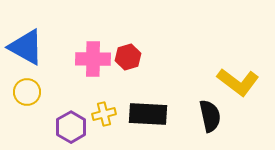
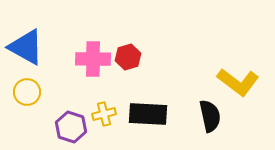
purple hexagon: rotated 12 degrees counterclockwise
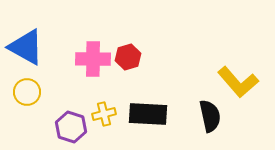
yellow L-shape: rotated 12 degrees clockwise
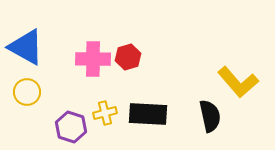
yellow cross: moved 1 px right, 1 px up
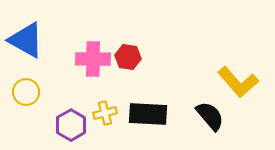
blue triangle: moved 7 px up
red hexagon: rotated 25 degrees clockwise
yellow circle: moved 1 px left
black semicircle: rotated 28 degrees counterclockwise
purple hexagon: moved 2 px up; rotated 12 degrees clockwise
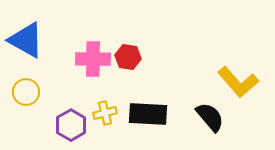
black semicircle: moved 1 px down
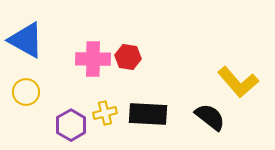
black semicircle: rotated 12 degrees counterclockwise
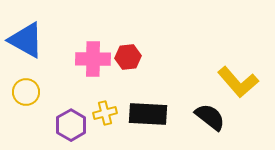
red hexagon: rotated 15 degrees counterclockwise
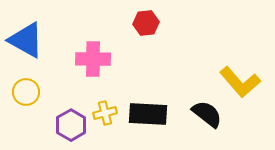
red hexagon: moved 18 px right, 34 px up
yellow L-shape: moved 2 px right
black semicircle: moved 3 px left, 3 px up
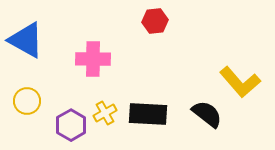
red hexagon: moved 9 px right, 2 px up
yellow circle: moved 1 px right, 9 px down
yellow cross: rotated 15 degrees counterclockwise
